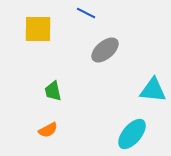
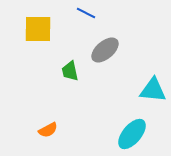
green trapezoid: moved 17 px right, 20 px up
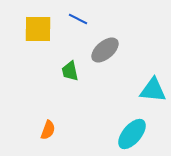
blue line: moved 8 px left, 6 px down
orange semicircle: rotated 42 degrees counterclockwise
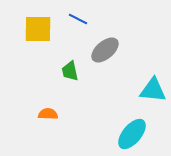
orange semicircle: moved 16 px up; rotated 108 degrees counterclockwise
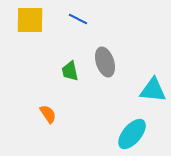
yellow square: moved 8 px left, 9 px up
gray ellipse: moved 12 px down; rotated 68 degrees counterclockwise
orange semicircle: rotated 54 degrees clockwise
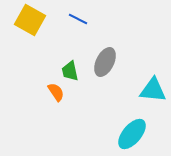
yellow square: rotated 28 degrees clockwise
gray ellipse: rotated 44 degrees clockwise
orange semicircle: moved 8 px right, 22 px up
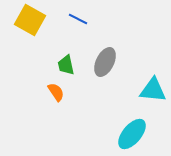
green trapezoid: moved 4 px left, 6 px up
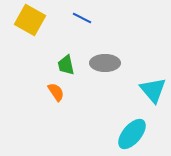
blue line: moved 4 px right, 1 px up
gray ellipse: moved 1 px down; rotated 64 degrees clockwise
cyan triangle: rotated 44 degrees clockwise
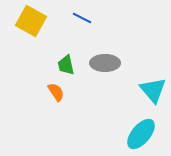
yellow square: moved 1 px right, 1 px down
cyan ellipse: moved 9 px right
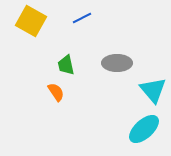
blue line: rotated 54 degrees counterclockwise
gray ellipse: moved 12 px right
cyan ellipse: moved 3 px right, 5 px up; rotated 8 degrees clockwise
